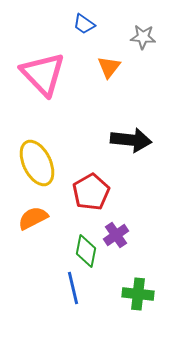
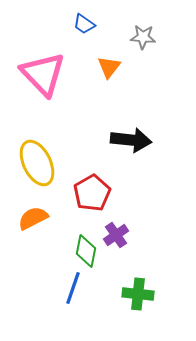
red pentagon: moved 1 px right, 1 px down
blue line: rotated 32 degrees clockwise
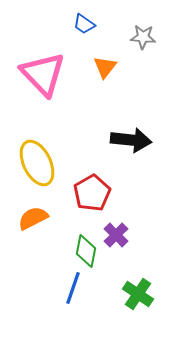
orange triangle: moved 4 px left
purple cross: rotated 10 degrees counterclockwise
green cross: rotated 28 degrees clockwise
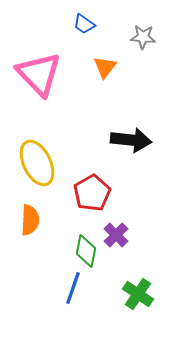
pink triangle: moved 4 px left
orange semicircle: moved 3 px left, 2 px down; rotated 120 degrees clockwise
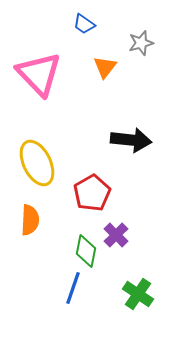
gray star: moved 2 px left, 6 px down; rotated 20 degrees counterclockwise
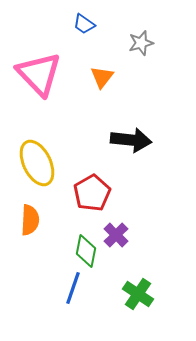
orange triangle: moved 3 px left, 10 px down
